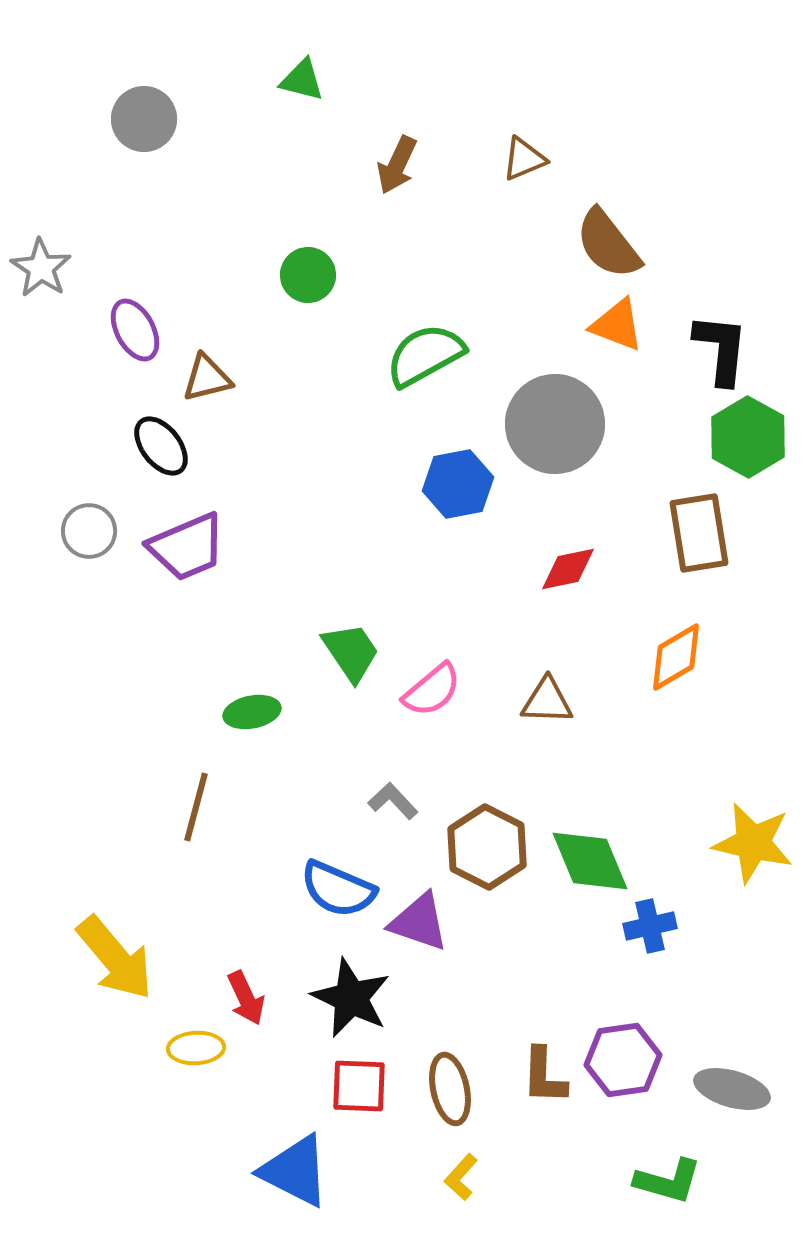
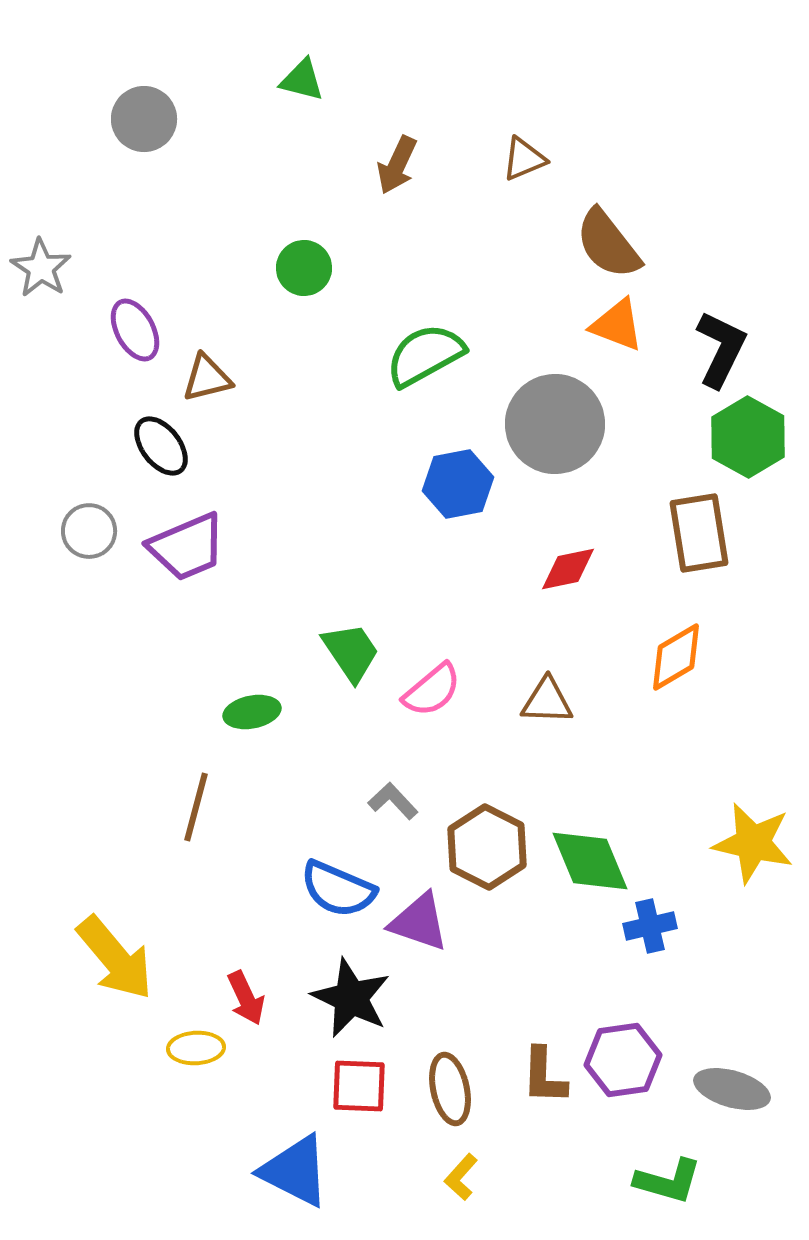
green circle at (308, 275): moved 4 px left, 7 px up
black L-shape at (721, 349): rotated 20 degrees clockwise
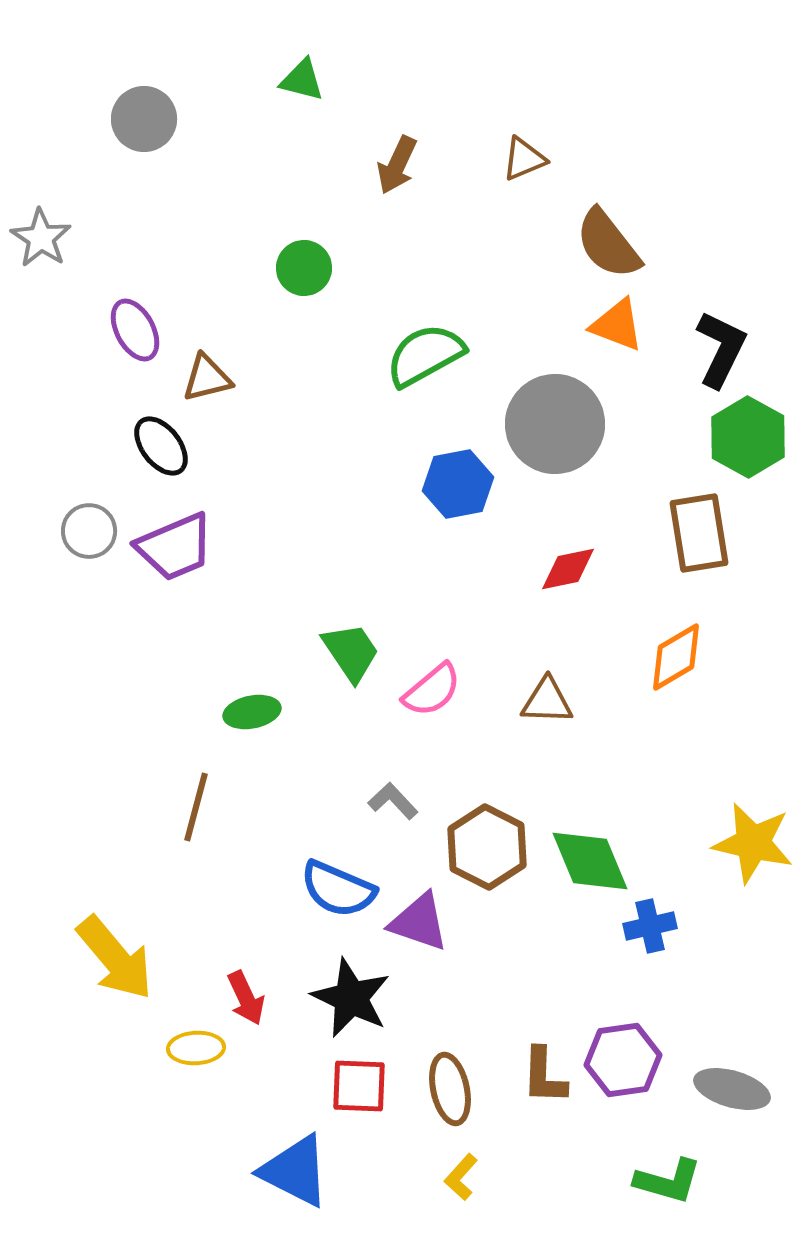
gray star at (41, 268): moved 30 px up
purple trapezoid at (187, 547): moved 12 px left
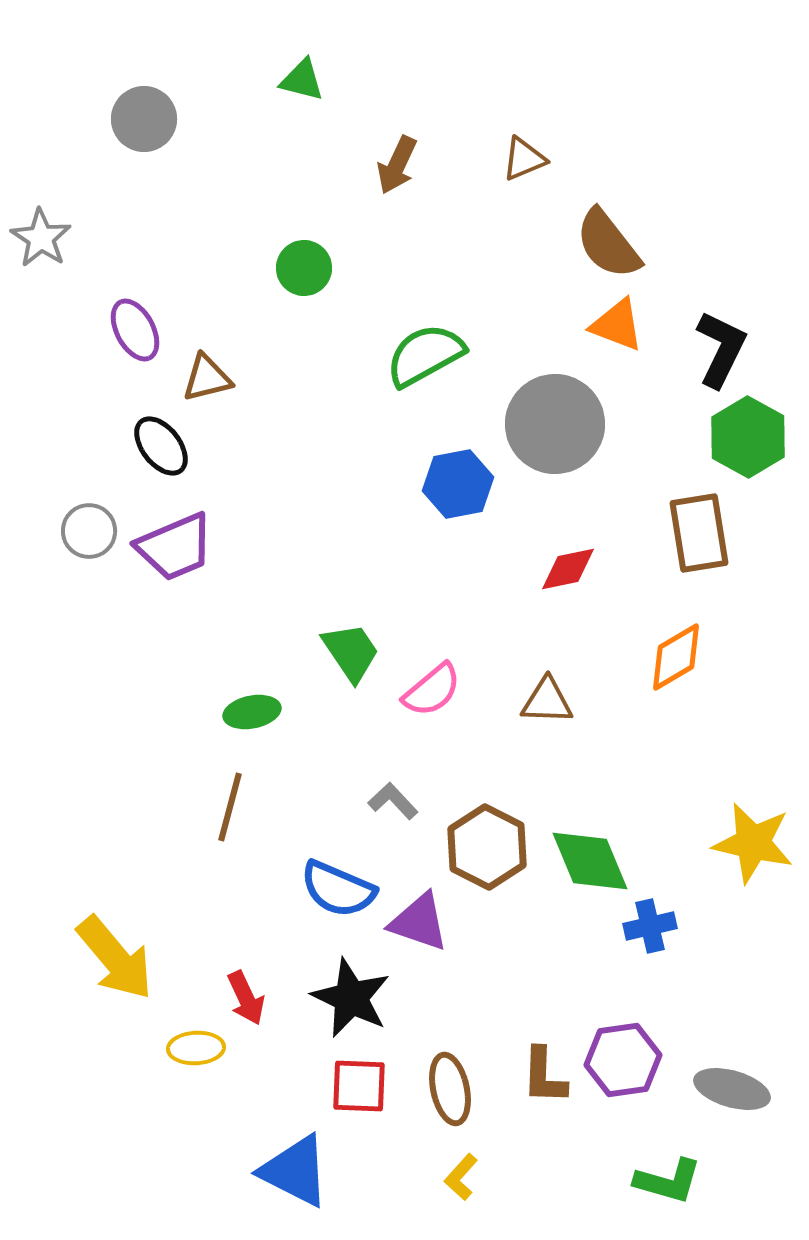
brown line at (196, 807): moved 34 px right
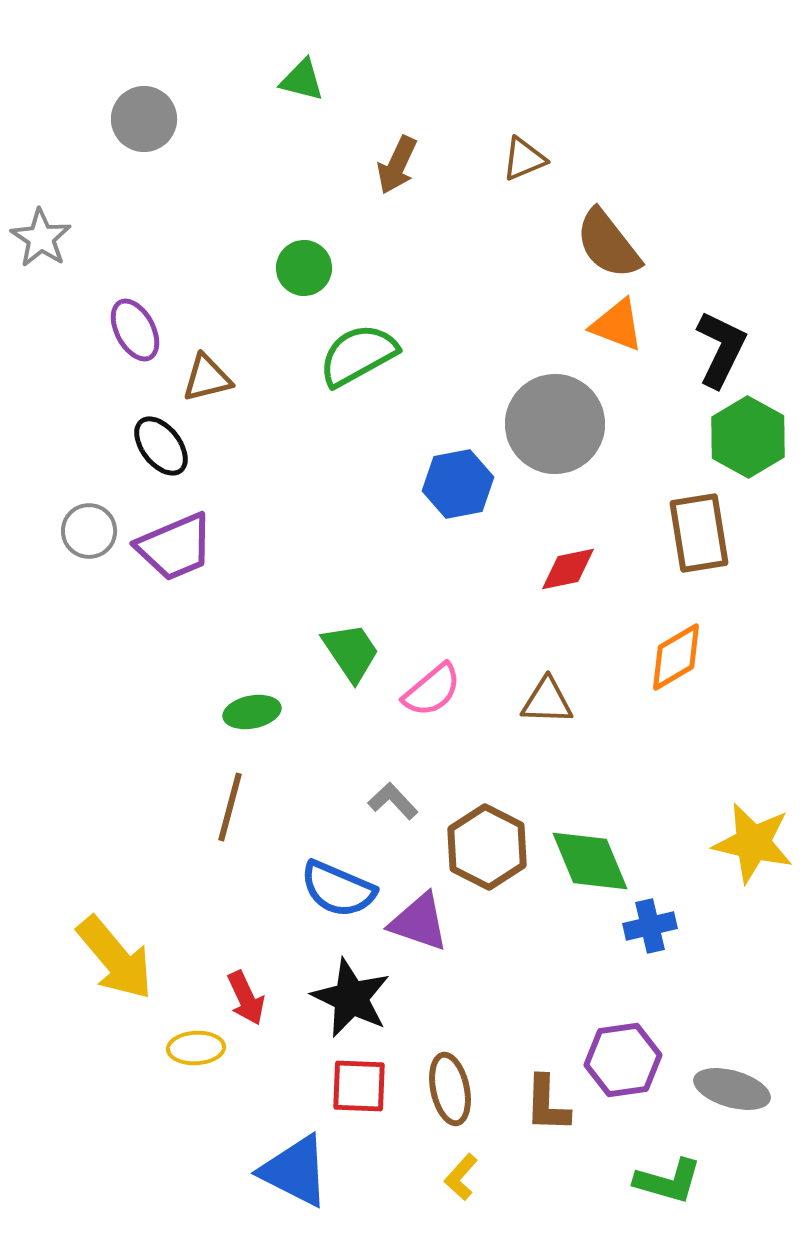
green semicircle at (425, 355): moved 67 px left
brown L-shape at (544, 1076): moved 3 px right, 28 px down
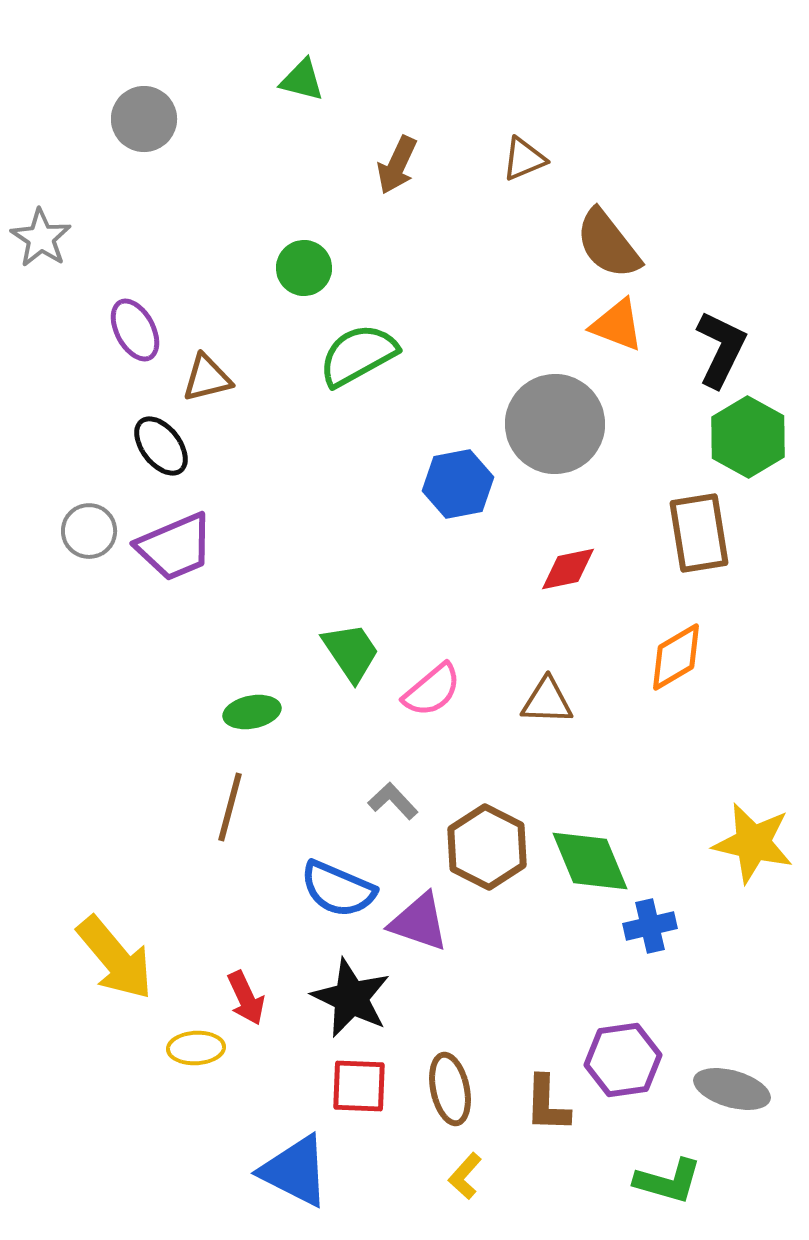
yellow L-shape at (461, 1177): moved 4 px right, 1 px up
